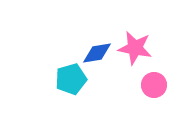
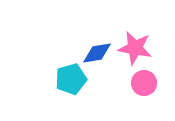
pink circle: moved 10 px left, 2 px up
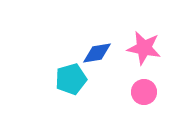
pink star: moved 9 px right
pink circle: moved 9 px down
